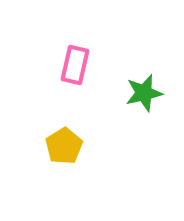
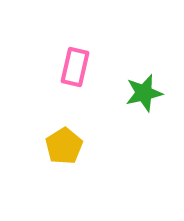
pink rectangle: moved 2 px down
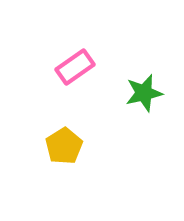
pink rectangle: rotated 42 degrees clockwise
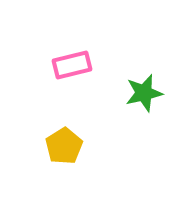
pink rectangle: moved 3 px left, 2 px up; rotated 21 degrees clockwise
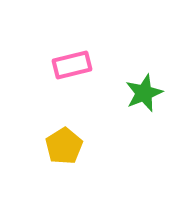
green star: rotated 9 degrees counterclockwise
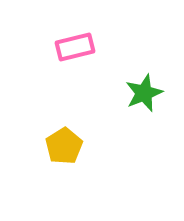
pink rectangle: moved 3 px right, 18 px up
